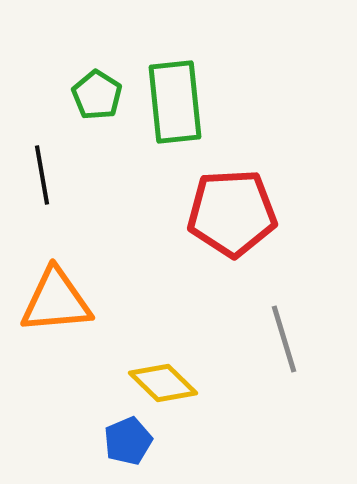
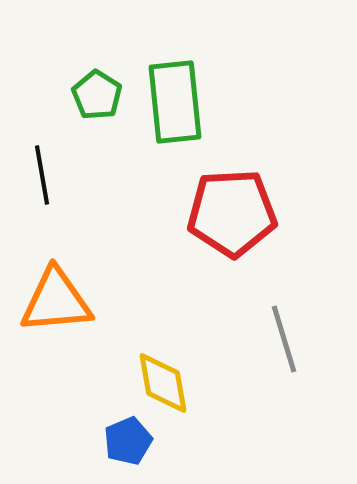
yellow diamond: rotated 36 degrees clockwise
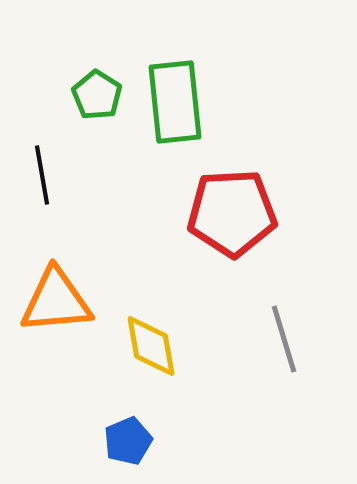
yellow diamond: moved 12 px left, 37 px up
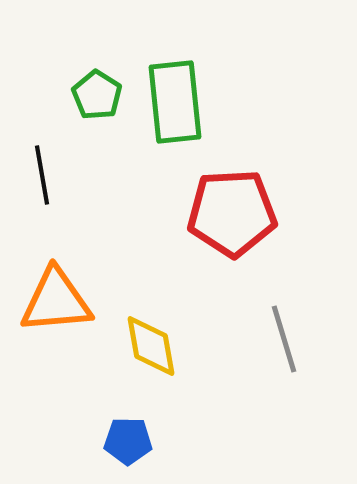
blue pentagon: rotated 24 degrees clockwise
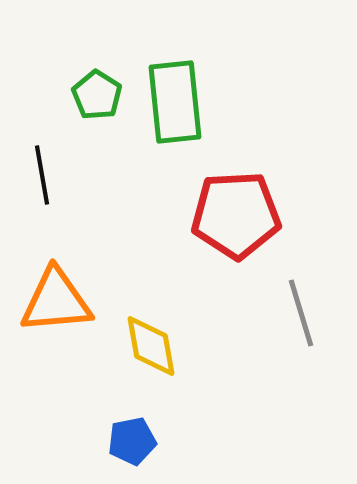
red pentagon: moved 4 px right, 2 px down
gray line: moved 17 px right, 26 px up
blue pentagon: moved 4 px right; rotated 12 degrees counterclockwise
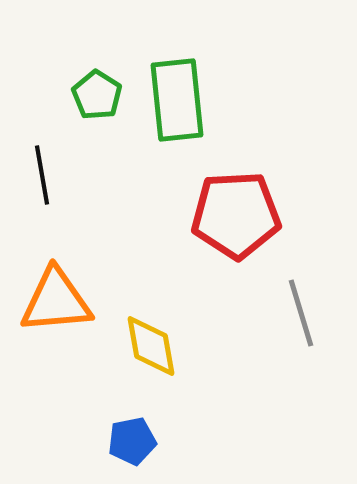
green rectangle: moved 2 px right, 2 px up
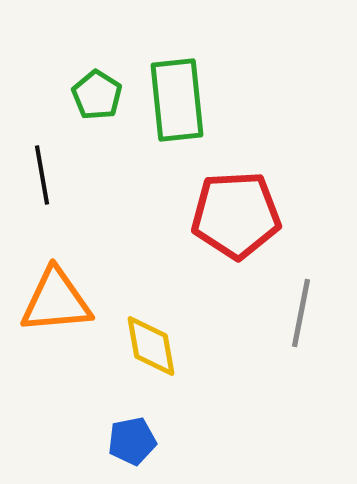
gray line: rotated 28 degrees clockwise
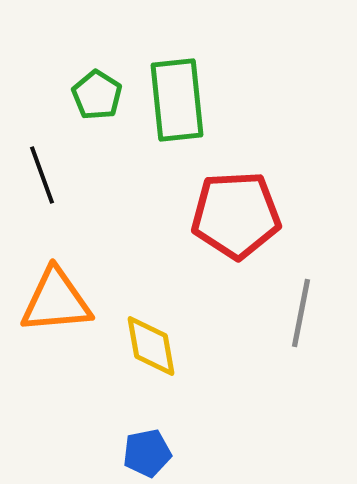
black line: rotated 10 degrees counterclockwise
blue pentagon: moved 15 px right, 12 px down
